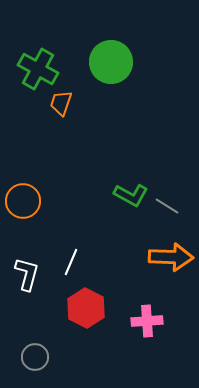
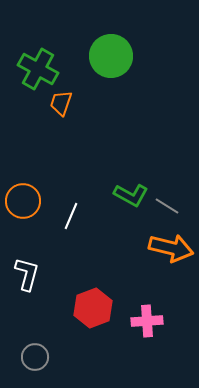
green circle: moved 6 px up
orange arrow: moved 9 px up; rotated 12 degrees clockwise
white line: moved 46 px up
red hexagon: moved 7 px right; rotated 12 degrees clockwise
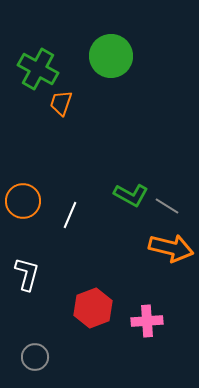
white line: moved 1 px left, 1 px up
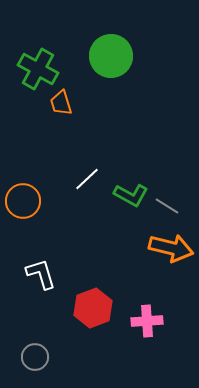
orange trapezoid: rotated 36 degrees counterclockwise
white line: moved 17 px right, 36 px up; rotated 24 degrees clockwise
white L-shape: moved 14 px right; rotated 32 degrees counterclockwise
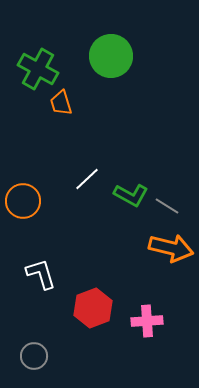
gray circle: moved 1 px left, 1 px up
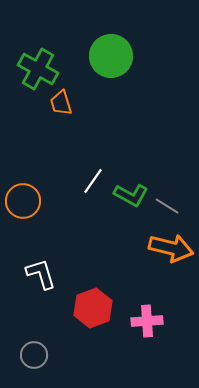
white line: moved 6 px right, 2 px down; rotated 12 degrees counterclockwise
gray circle: moved 1 px up
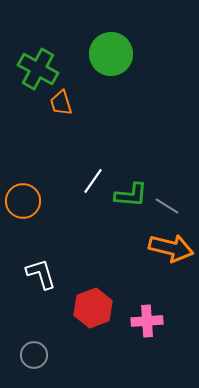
green circle: moved 2 px up
green L-shape: rotated 24 degrees counterclockwise
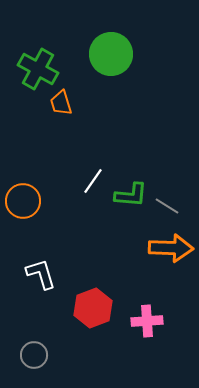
orange arrow: rotated 12 degrees counterclockwise
